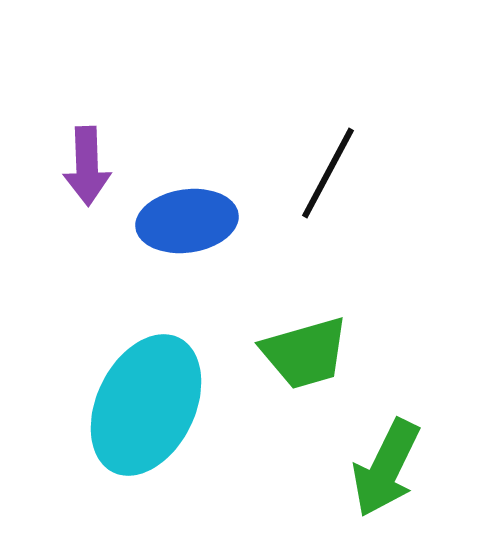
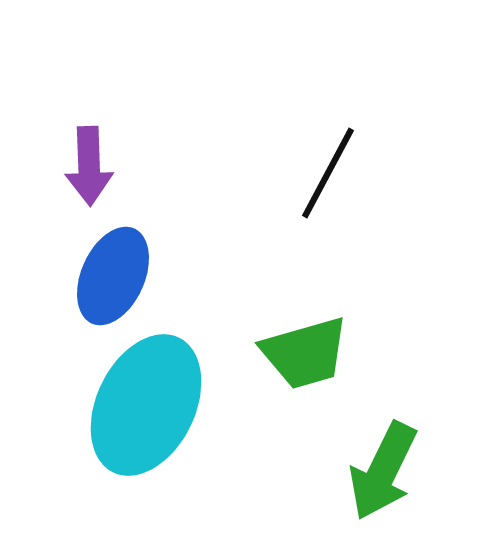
purple arrow: moved 2 px right
blue ellipse: moved 74 px left, 55 px down; rotated 58 degrees counterclockwise
green arrow: moved 3 px left, 3 px down
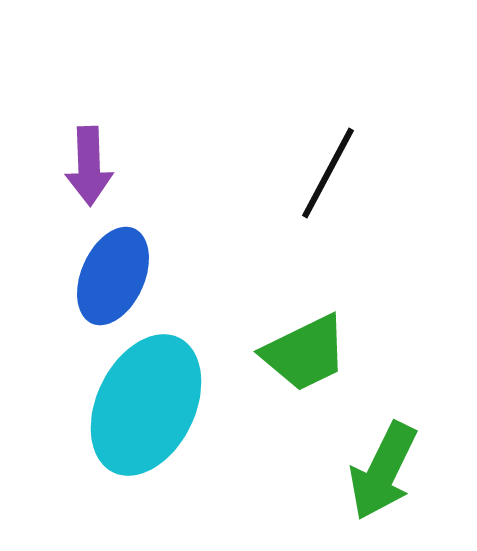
green trapezoid: rotated 10 degrees counterclockwise
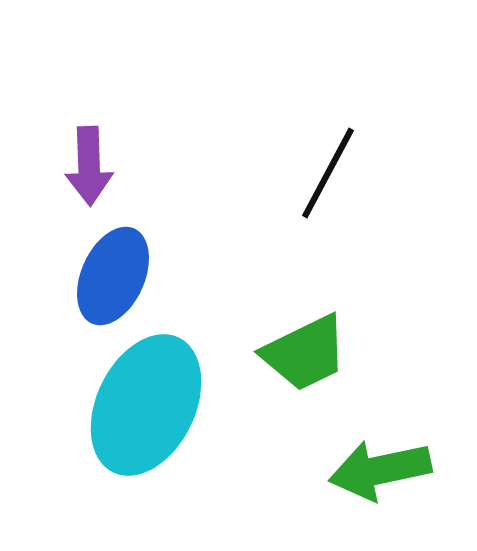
green arrow: moved 3 px left, 1 px up; rotated 52 degrees clockwise
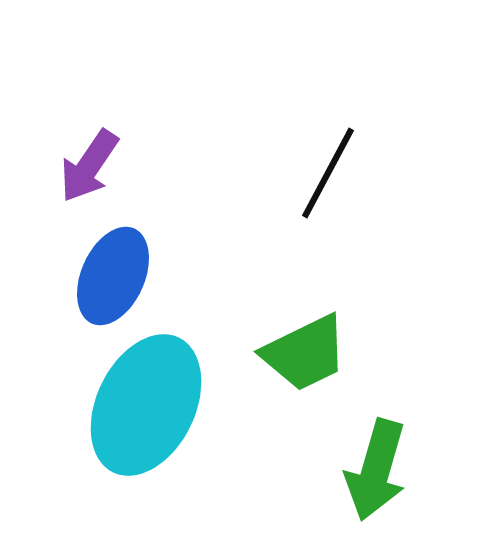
purple arrow: rotated 36 degrees clockwise
green arrow: moved 4 px left; rotated 62 degrees counterclockwise
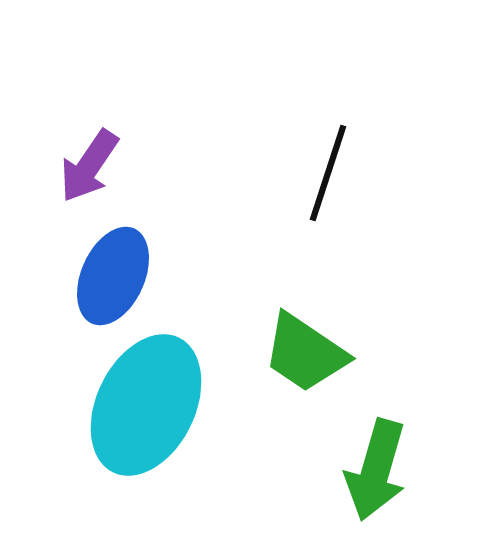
black line: rotated 10 degrees counterclockwise
green trapezoid: rotated 60 degrees clockwise
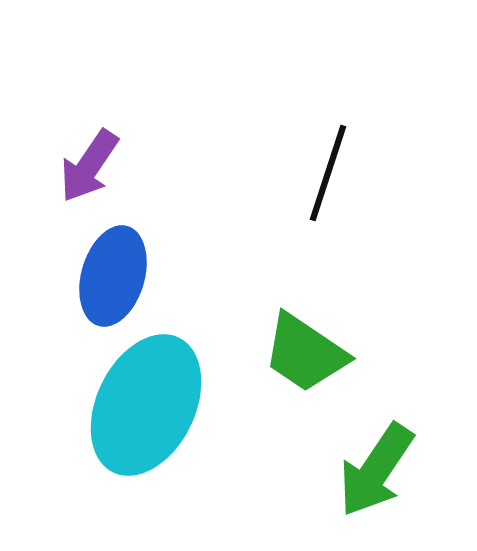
blue ellipse: rotated 8 degrees counterclockwise
green arrow: rotated 18 degrees clockwise
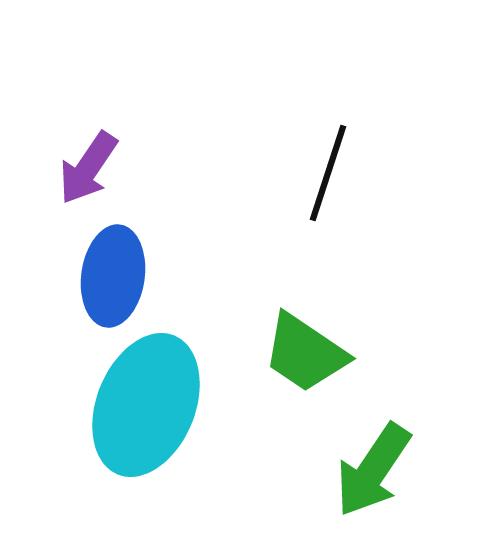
purple arrow: moved 1 px left, 2 px down
blue ellipse: rotated 8 degrees counterclockwise
cyan ellipse: rotated 4 degrees counterclockwise
green arrow: moved 3 px left
